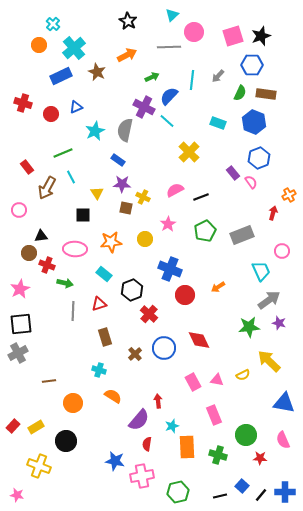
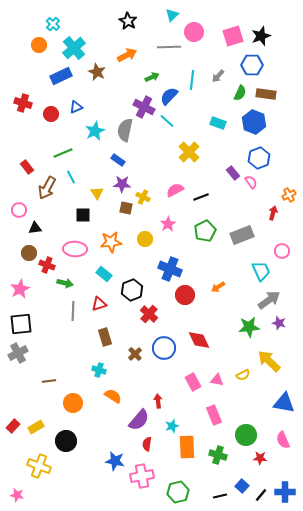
black triangle at (41, 236): moved 6 px left, 8 px up
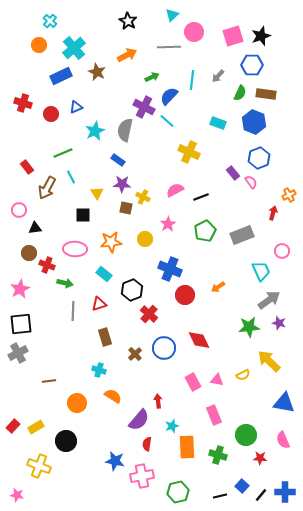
cyan cross at (53, 24): moved 3 px left, 3 px up
yellow cross at (189, 152): rotated 20 degrees counterclockwise
orange circle at (73, 403): moved 4 px right
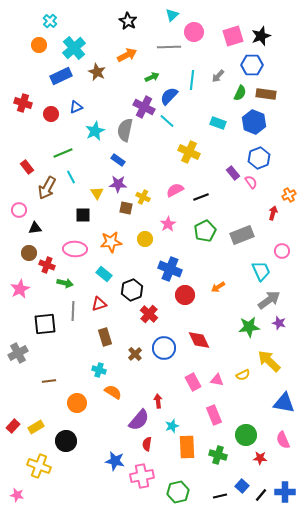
purple star at (122, 184): moved 4 px left
black square at (21, 324): moved 24 px right
orange semicircle at (113, 396): moved 4 px up
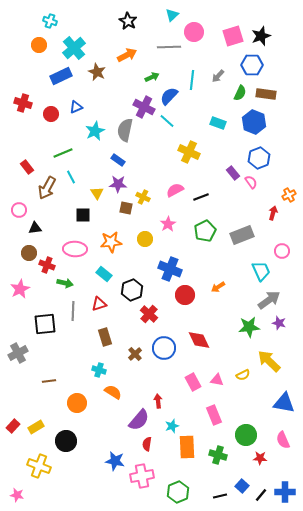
cyan cross at (50, 21): rotated 24 degrees counterclockwise
green hexagon at (178, 492): rotated 10 degrees counterclockwise
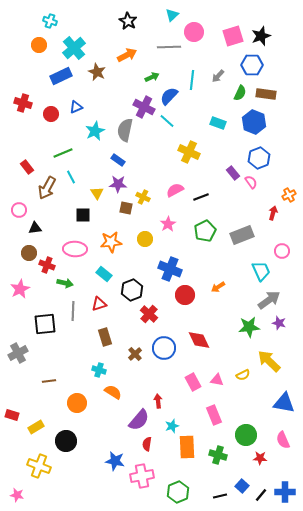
red rectangle at (13, 426): moved 1 px left, 11 px up; rotated 64 degrees clockwise
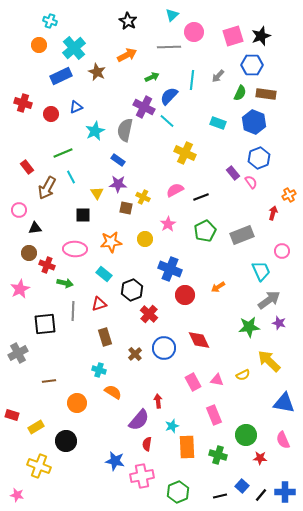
yellow cross at (189, 152): moved 4 px left, 1 px down
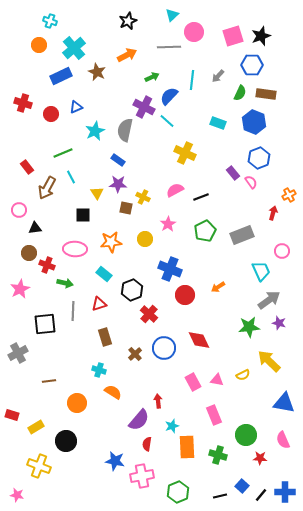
black star at (128, 21): rotated 18 degrees clockwise
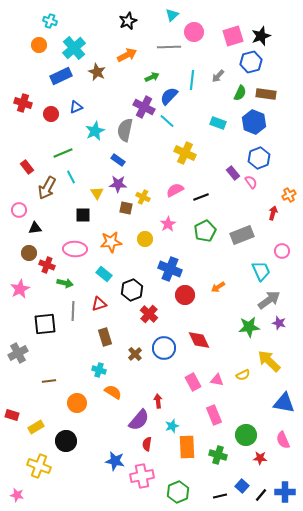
blue hexagon at (252, 65): moved 1 px left, 3 px up; rotated 15 degrees counterclockwise
